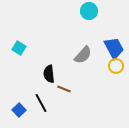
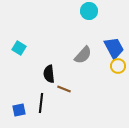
yellow circle: moved 2 px right
black line: rotated 36 degrees clockwise
blue square: rotated 32 degrees clockwise
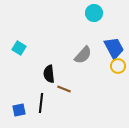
cyan circle: moved 5 px right, 2 px down
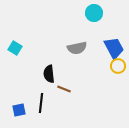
cyan square: moved 4 px left
gray semicircle: moved 6 px left, 7 px up; rotated 36 degrees clockwise
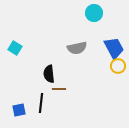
brown line: moved 5 px left; rotated 24 degrees counterclockwise
